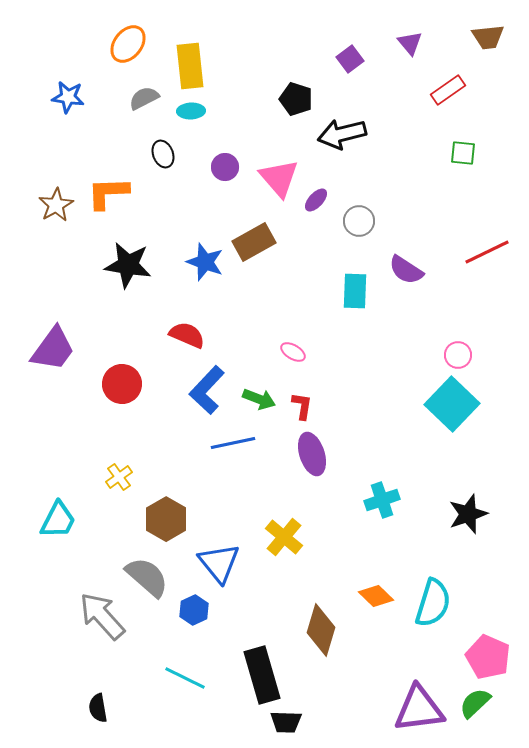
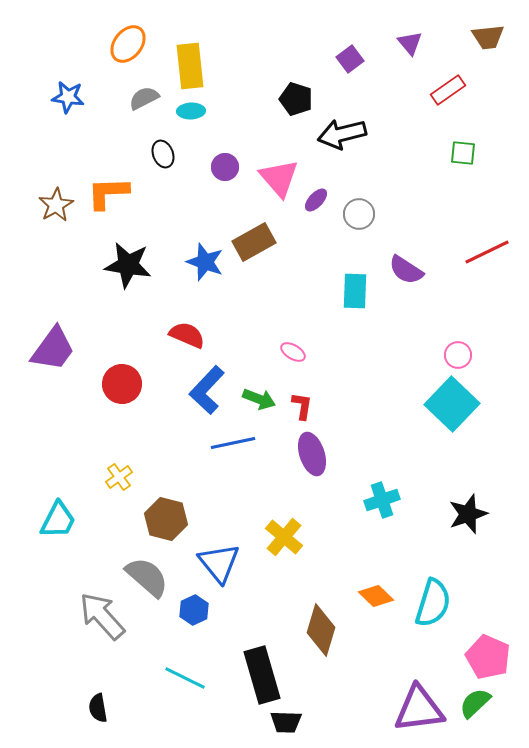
gray circle at (359, 221): moved 7 px up
brown hexagon at (166, 519): rotated 15 degrees counterclockwise
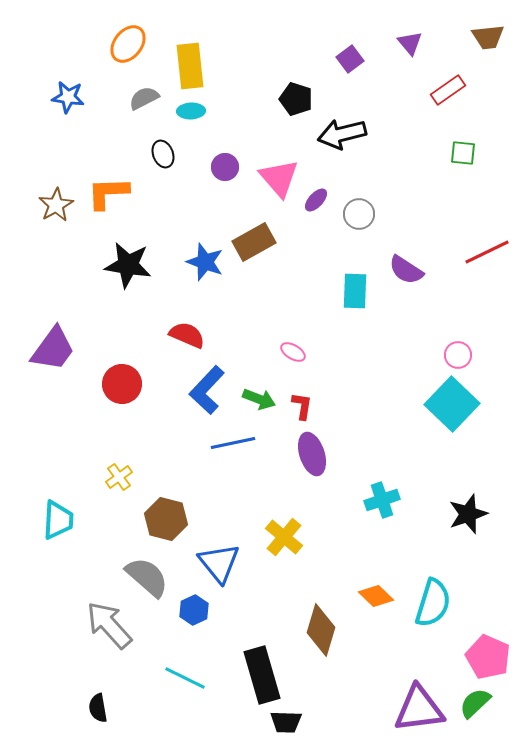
cyan trapezoid at (58, 520): rotated 24 degrees counterclockwise
gray arrow at (102, 616): moved 7 px right, 9 px down
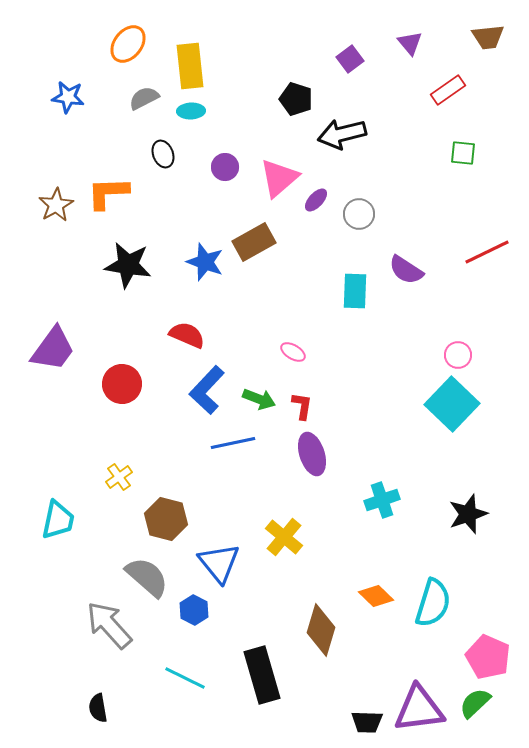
pink triangle at (279, 178): rotated 30 degrees clockwise
cyan trapezoid at (58, 520): rotated 9 degrees clockwise
blue hexagon at (194, 610): rotated 8 degrees counterclockwise
black trapezoid at (286, 722): moved 81 px right
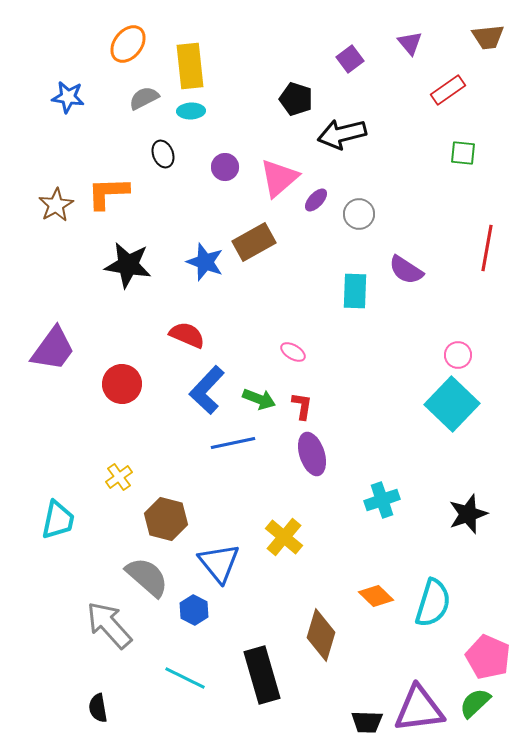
red line at (487, 252): moved 4 px up; rotated 54 degrees counterclockwise
brown diamond at (321, 630): moved 5 px down
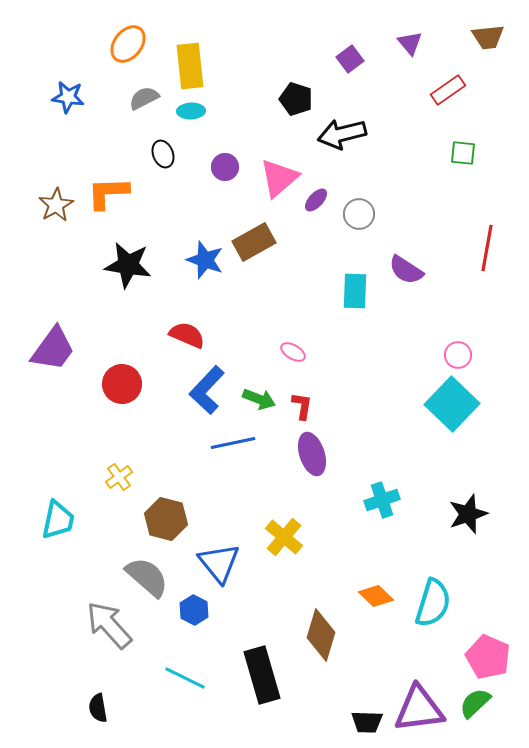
blue star at (205, 262): moved 2 px up
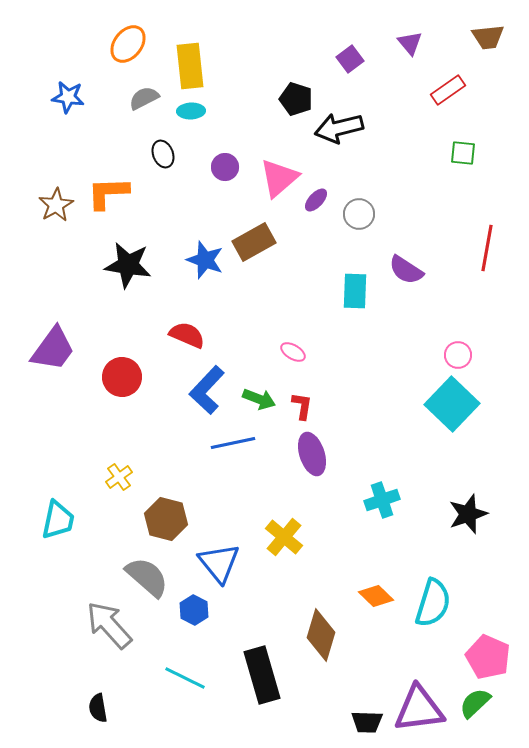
black arrow at (342, 134): moved 3 px left, 6 px up
red circle at (122, 384): moved 7 px up
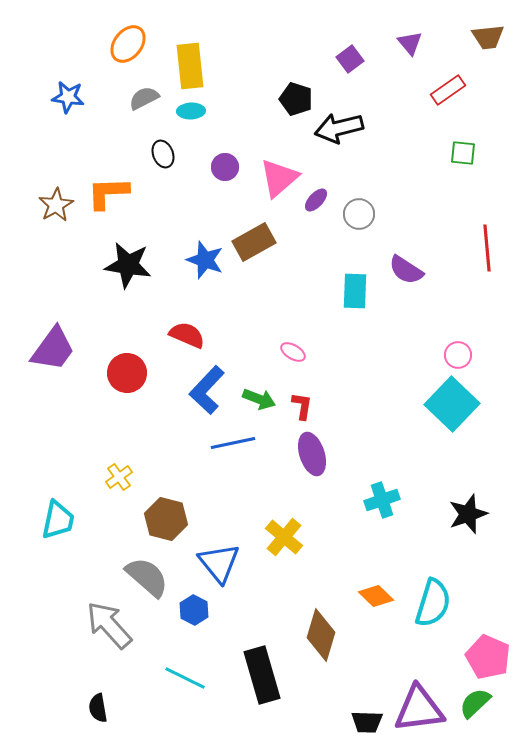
red line at (487, 248): rotated 15 degrees counterclockwise
red circle at (122, 377): moved 5 px right, 4 px up
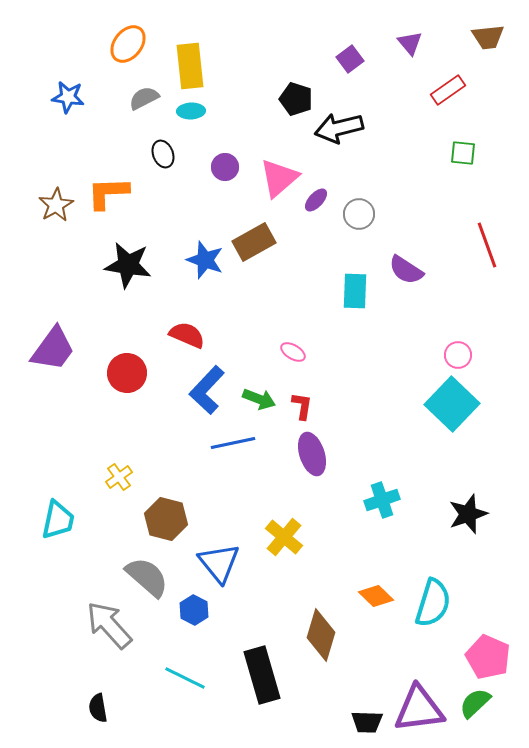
red line at (487, 248): moved 3 px up; rotated 15 degrees counterclockwise
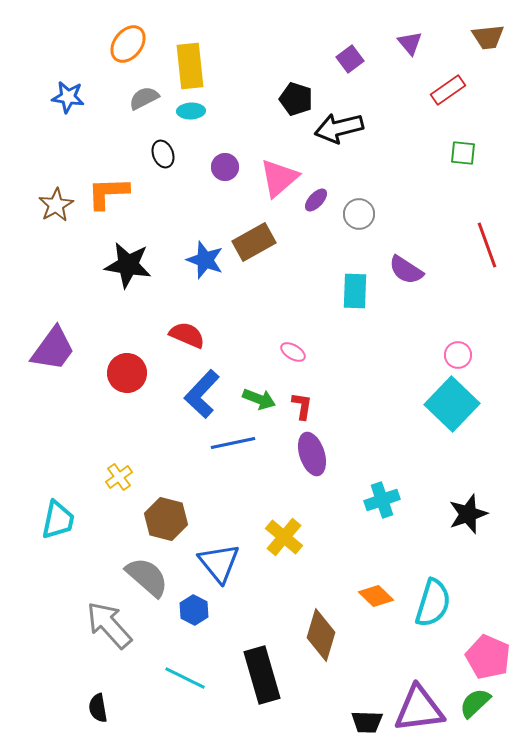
blue L-shape at (207, 390): moved 5 px left, 4 px down
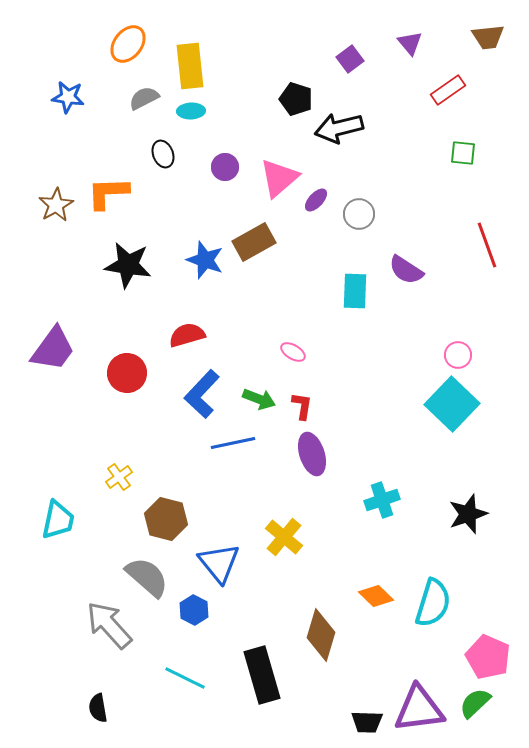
red semicircle at (187, 335): rotated 39 degrees counterclockwise
